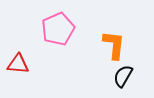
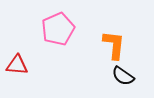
red triangle: moved 1 px left, 1 px down
black semicircle: rotated 85 degrees counterclockwise
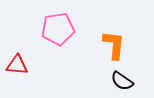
pink pentagon: rotated 16 degrees clockwise
black semicircle: moved 1 px left, 5 px down
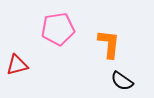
orange L-shape: moved 5 px left, 1 px up
red triangle: rotated 20 degrees counterclockwise
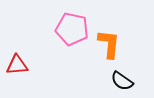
pink pentagon: moved 14 px right; rotated 20 degrees clockwise
red triangle: rotated 10 degrees clockwise
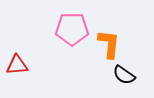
pink pentagon: rotated 12 degrees counterclockwise
black semicircle: moved 2 px right, 6 px up
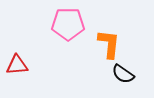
pink pentagon: moved 4 px left, 5 px up
black semicircle: moved 1 px left, 1 px up
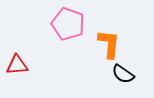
pink pentagon: rotated 20 degrees clockwise
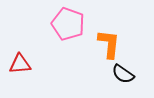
red triangle: moved 3 px right, 1 px up
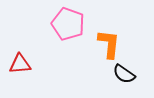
black semicircle: moved 1 px right
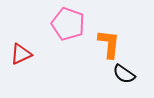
red triangle: moved 1 px right, 10 px up; rotated 20 degrees counterclockwise
